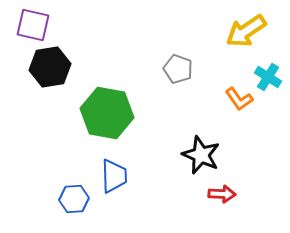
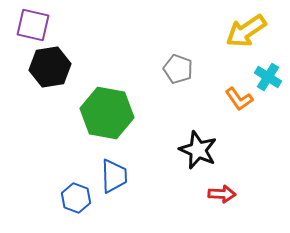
black star: moved 3 px left, 5 px up
blue hexagon: moved 2 px right, 1 px up; rotated 24 degrees clockwise
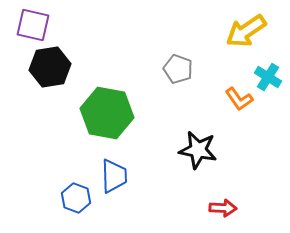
black star: rotated 12 degrees counterclockwise
red arrow: moved 1 px right, 14 px down
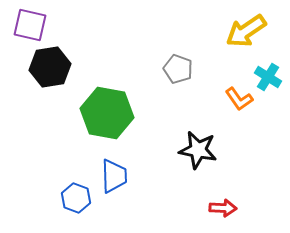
purple square: moved 3 px left
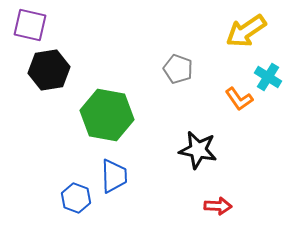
black hexagon: moved 1 px left, 3 px down
green hexagon: moved 2 px down
red arrow: moved 5 px left, 2 px up
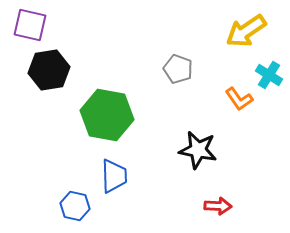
cyan cross: moved 1 px right, 2 px up
blue hexagon: moved 1 px left, 8 px down; rotated 8 degrees counterclockwise
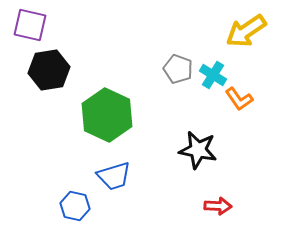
cyan cross: moved 56 px left
green hexagon: rotated 15 degrees clockwise
blue trapezoid: rotated 75 degrees clockwise
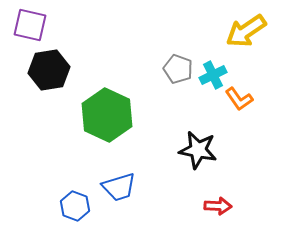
cyan cross: rotated 32 degrees clockwise
blue trapezoid: moved 5 px right, 11 px down
blue hexagon: rotated 8 degrees clockwise
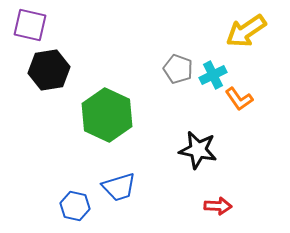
blue hexagon: rotated 8 degrees counterclockwise
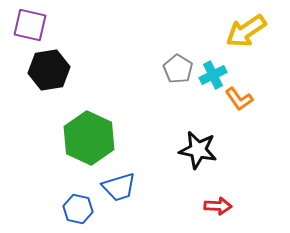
gray pentagon: rotated 12 degrees clockwise
green hexagon: moved 18 px left, 23 px down
blue hexagon: moved 3 px right, 3 px down
